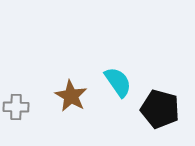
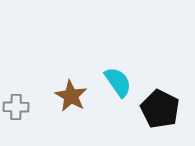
black pentagon: rotated 12 degrees clockwise
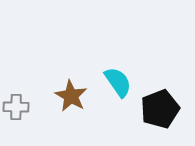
black pentagon: rotated 24 degrees clockwise
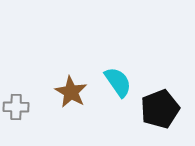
brown star: moved 4 px up
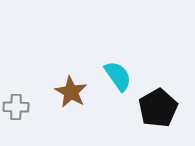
cyan semicircle: moved 6 px up
black pentagon: moved 2 px left, 1 px up; rotated 9 degrees counterclockwise
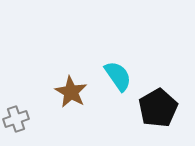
gray cross: moved 12 px down; rotated 20 degrees counterclockwise
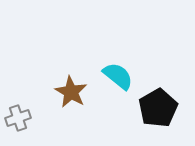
cyan semicircle: rotated 16 degrees counterclockwise
gray cross: moved 2 px right, 1 px up
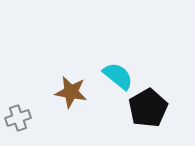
brown star: rotated 20 degrees counterclockwise
black pentagon: moved 10 px left
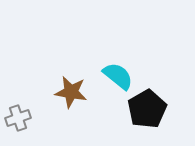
black pentagon: moved 1 px left, 1 px down
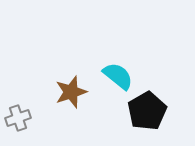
brown star: rotated 28 degrees counterclockwise
black pentagon: moved 2 px down
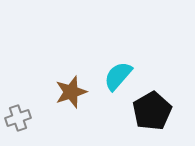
cyan semicircle: rotated 88 degrees counterclockwise
black pentagon: moved 5 px right
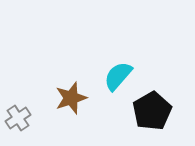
brown star: moved 6 px down
gray cross: rotated 15 degrees counterclockwise
